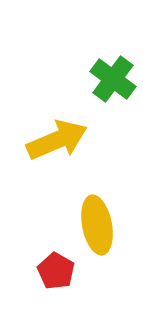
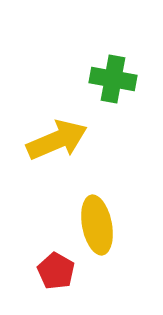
green cross: rotated 27 degrees counterclockwise
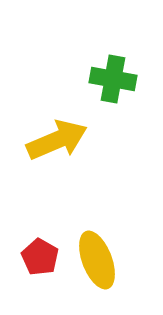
yellow ellipse: moved 35 px down; rotated 10 degrees counterclockwise
red pentagon: moved 16 px left, 14 px up
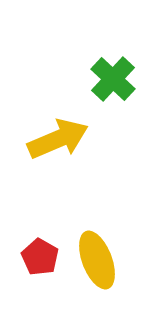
green cross: rotated 33 degrees clockwise
yellow arrow: moved 1 px right, 1 px up
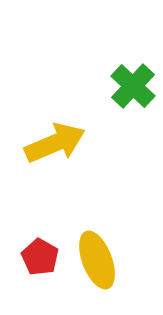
green cross: moved 20 px right, 7 px down
yellow arrow: moved 3 px left, 4 px down
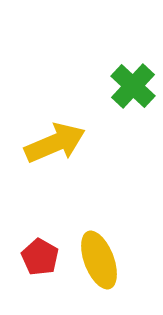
yellow ellipse: moved 2 px right
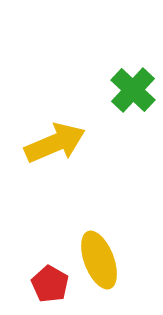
green cross: moved 4 px down
red pentagon: moved 10 px right, 27 px down
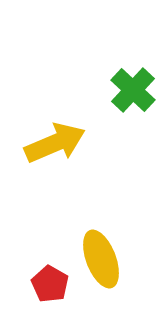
yellow ellipse: moved 2 px right, 1 px up
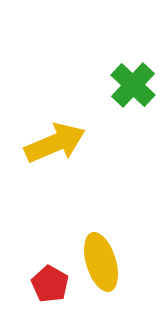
green cross: moved 5 px up
yellow ellipse: moved 3 px down; rotated 4 degrees clockwise
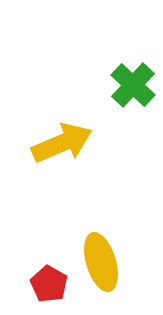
yellow arrow: moved 7 px right
red pentagon: moved 1 px left
